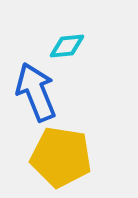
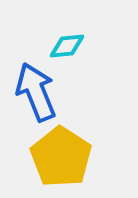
yellow pentagon: rotated 24 degrees clockwise
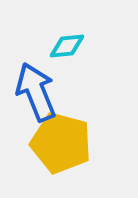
yellow pentagon: moved 14 px up; rotated 18 degrees counterclockwise
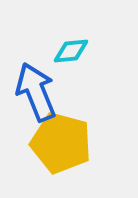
cyan diamond: moved 4 px right, 5 px down
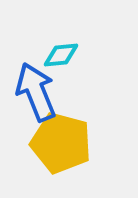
cyan diamond: moved 10 px left, 4 px down
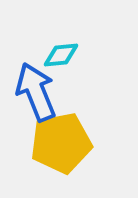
yellow pentagon: rotated 26 degrees counterclockwise
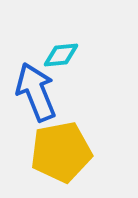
yellow pentagon: moved 9 px down
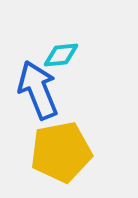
blue arrow: moved 2 px right, 2 px up
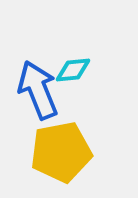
cyan diamond: moved 12 px right, 15 px down
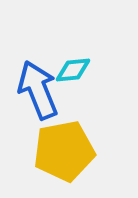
yellow pentagon: moved 3 px right, 1 px up
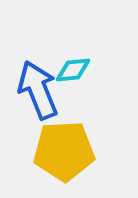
yellow pentagon: rotated 8 degrees clockwise
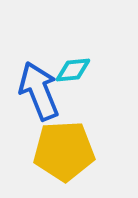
blue arrow: moved 1 px right, 1 px down
